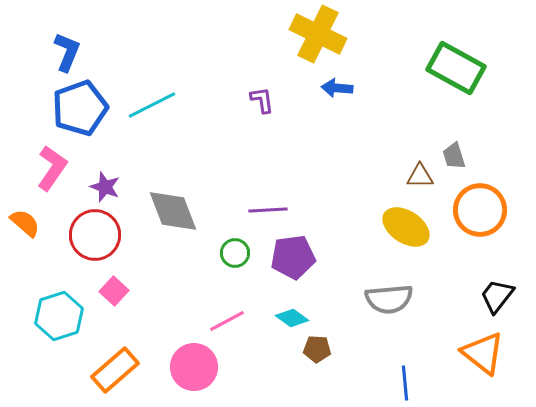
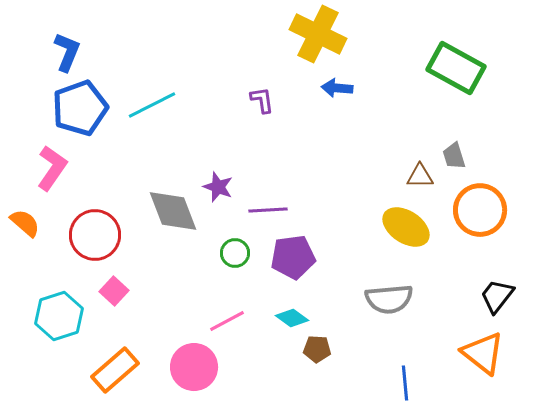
purple star: moved 113 px right
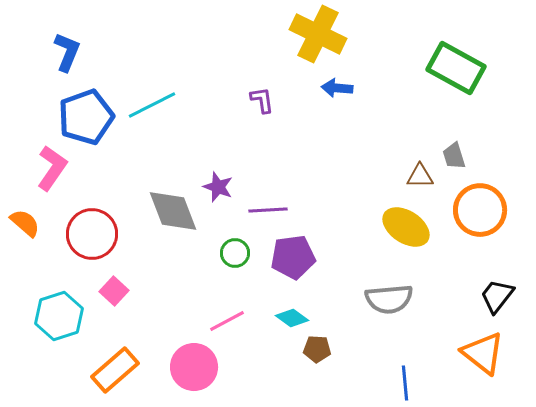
blue pentagon: moved 6 px right, 9 px down
red circle: moved 3 px left, 1 px up
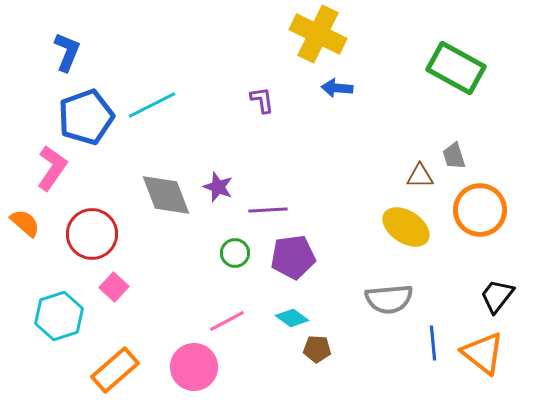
gray diamond: moved 7 px left, 16 px up
pink square: moved 4 px up
blue line: moved 28 px right, 40 px up
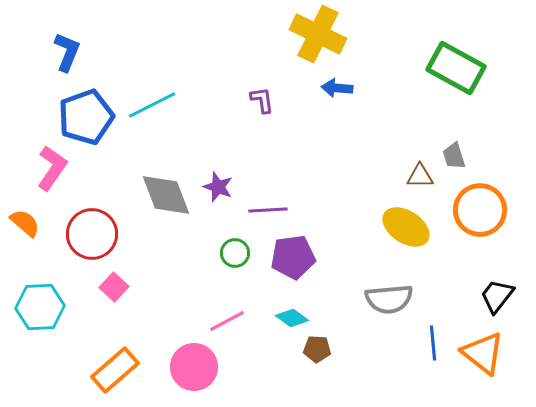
cyan hexagon: moved 19 px left, 9 px up; rotated 15 degrees clockwise
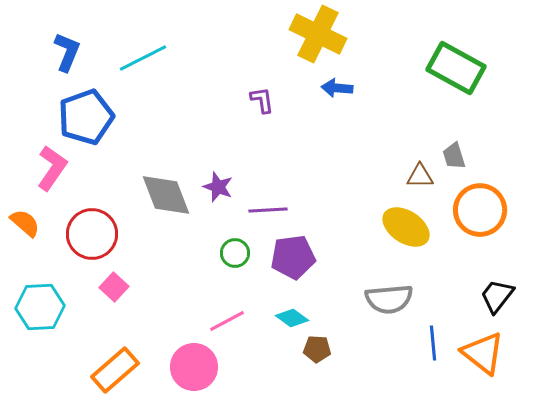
cyan line: moved 9 px left, 47 px up
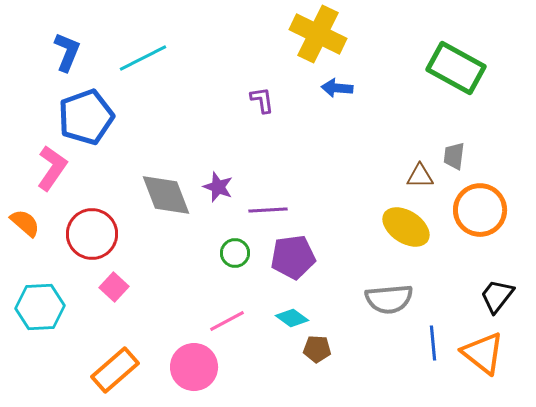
gray trapezoid: rotated 24 degrees clockwise
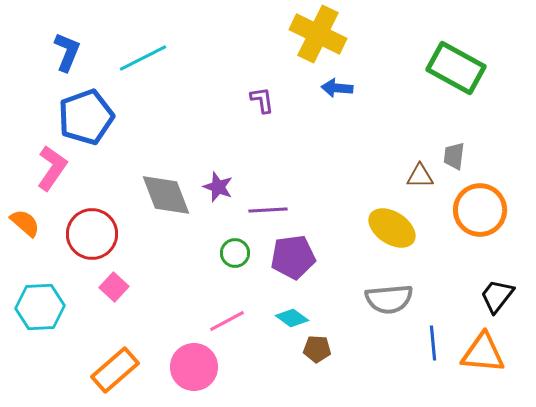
yellow ellipse: moved 14 px left, 1 px down
orange triangle: rotated 33 degrees counterclockwise
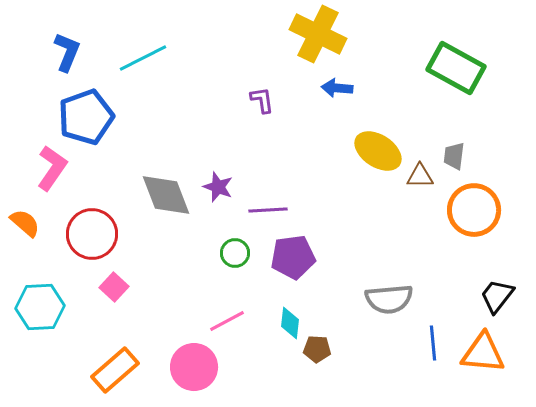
orange circle: moved 6 px left
yellow ellipse: moved 14 px left, 77 px up
cyan diamond: moved 2 px left, 5 px down; rotated 60 degrees clockwise
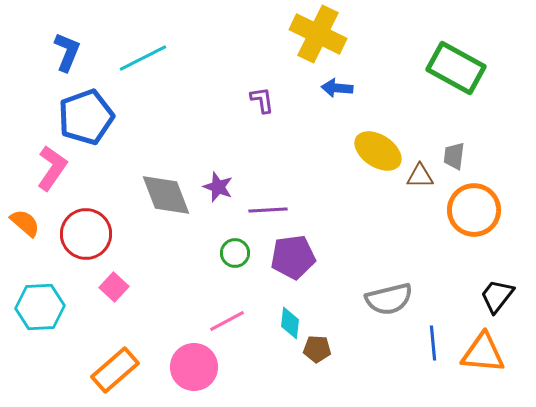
red circle: moved 6 px left
gray semicircle: rotated 9 degrees counterclockwise
